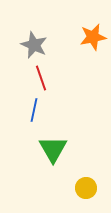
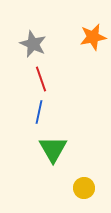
gray star: moved 1 px left, 1 px up
red line: moved 1 px down
blue line: moved 5 px right, 2 px down
yellow circle: moved 2 px left
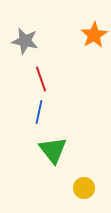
orange star: moved 1 px right, 2 px up; rotated 20 degrees counterclockwise
gray star: moved 8 px left, 3 px up; rotated 12 degrees counterclockwise
green triangle: moved 1 px down; rotated 8 degrees counterclockwise
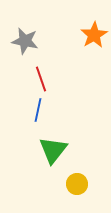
blue line: moved 1 px left, 2 px up
green triangle: rotated 16 degrees clockwise
yellow circle: moved 7 px left, 4 px up
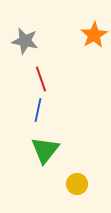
green triangle: moved 8 px left
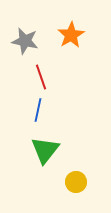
orange star: moved 23 px left
red line: moved 2 px up
yellow circle: moved 1 px left, 2 px up
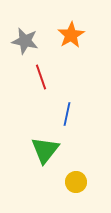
blue line: moved 29 px right, 4 px down
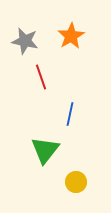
orange star: moved 1 px down
blue line: moved 3 px right
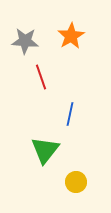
gray star: rotated 8 degrees counterclockwise
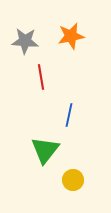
orange star: rotated 20 degrees clockwise
red line: rotated 10 degrees clockwise
blue line: moved 1 px left, 1 px down
yellow circle: moved 3 px left, 2 px up
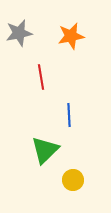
gray star: moved 6 px left, 8 px up; rotated 16 degrees counterclockwise
blue line: rotated 15 degrees counterclockwise
green triangle: rotated 8 degrees clockwise
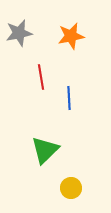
blue line: moved 17 px up
yellow circle: moved 2 px left, 8 px down
